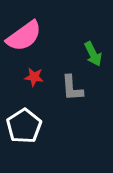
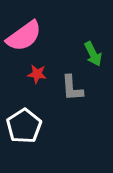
red star: moved 3 px right, 3 px up
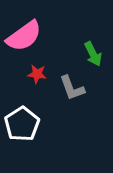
gray L-shape: rotated 16 degrees counterclockwise
white pentagon: moved 2 px left, 2 px up
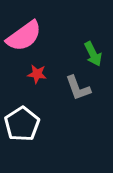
gray L-shape: moved 6 px right
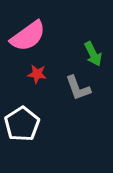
pink semicircle: moved 4 px right
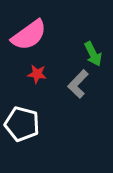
pink semicircle: moved 1 px right, 1 px up
gray L-shape: moved 4 px up; rotated 64 degrees clockwise
white pentagon: rotated 24 degrees counterclockwise
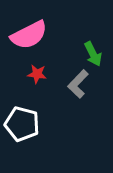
pink semicircle: rotated 9 degrees clockwise
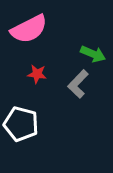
pink semicircle: moved 6 px up
green arrow: rotated 40 degrees counterclockwise
white pentagon: moved 1 px left
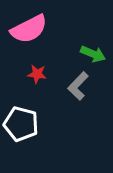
gray L-shape: moved 2 px down
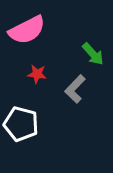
pink semicircle: moved 2 px left, 1 px down
green arrow: rotated 25 degrees clockwise
gray L-shape: moved 3 px left, 3 px down
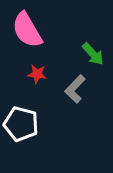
pink semicircle: rotated 87 degrees clockwise
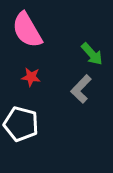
green arrow: moved 1 px left
red star: moved 6 px left, 3 px down
gray L-shape: moved 6 px right
